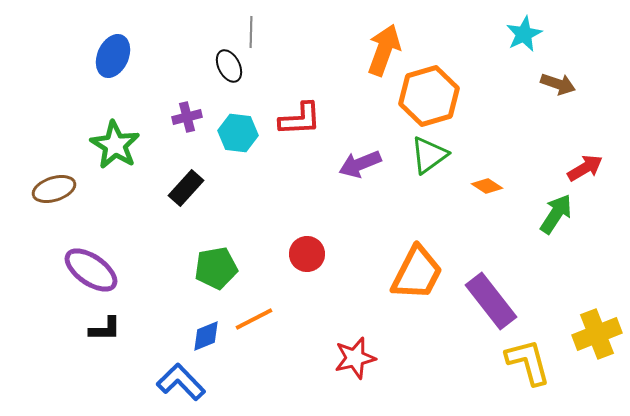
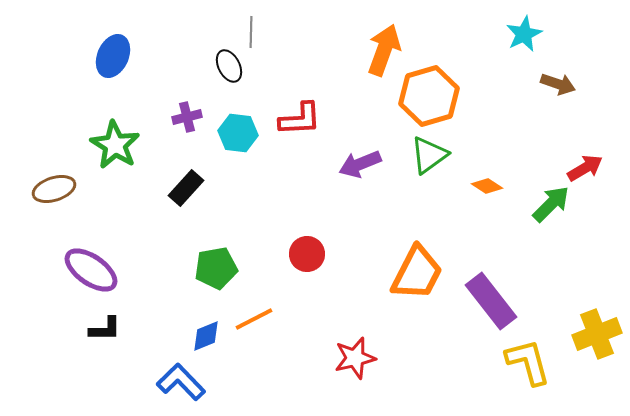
green arrow: moved 5 px left, 10 px up; rotated 12 degrees clockwise
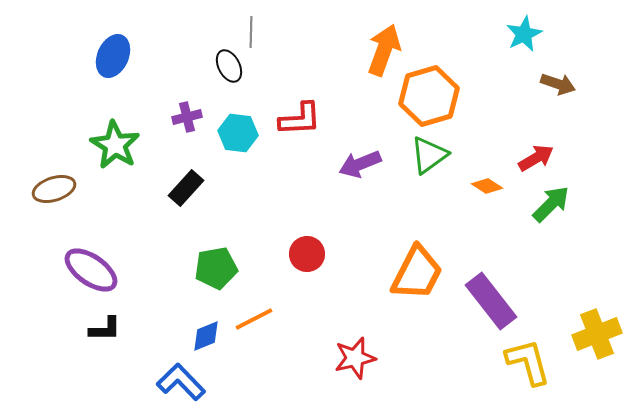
red arrow: moved 49 px left, 10 px up
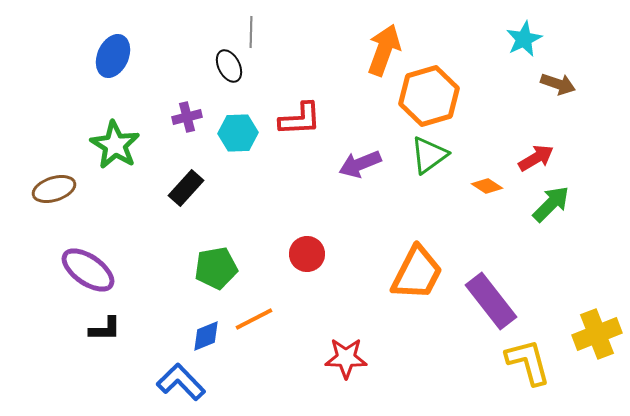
cyan star: moved 5 px down
cyan hexagon: rotated 9 degrees counterclockwise
purple ellipse: moved 3 px left
red star: moved 9 px left; rotated 15 degrees clockwise
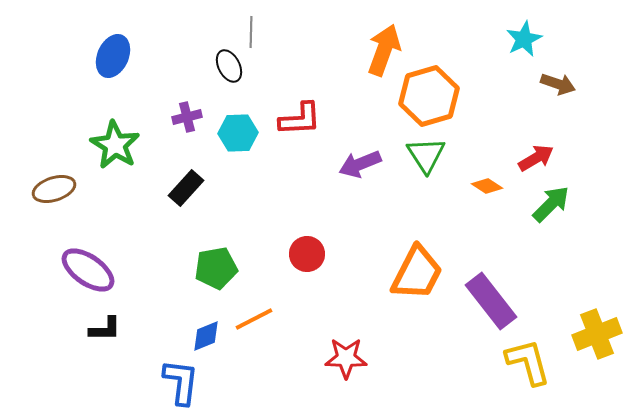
green triangle: moved 3 px left; rotated 27 degrees counterclockwise
blue L-shape: rotated 51 degrees clockwise
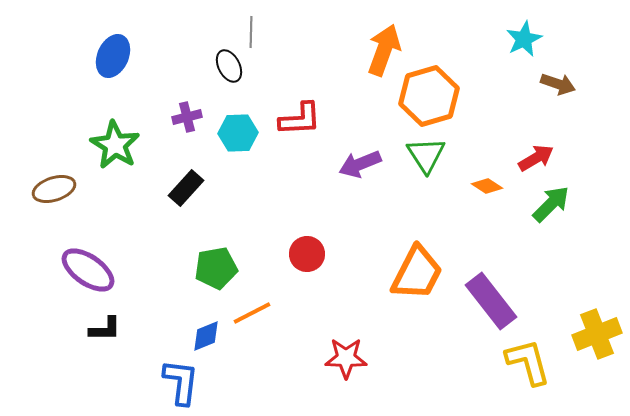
orange line: moved 2 px left, 6 px up
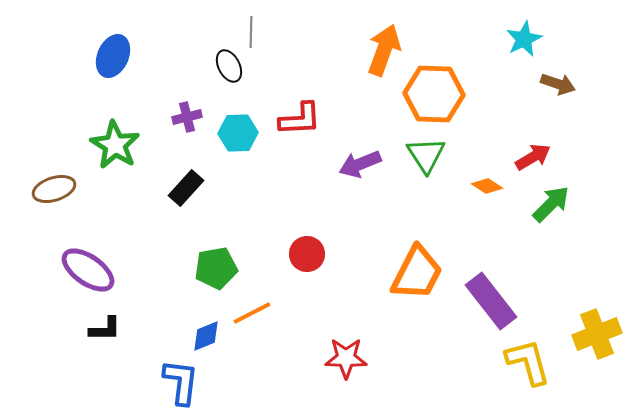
orange hexagon: moved 5 px right, 2 px up; rotated 18 degrees clockwise
red arrow: moved 3 px left, 1 px up
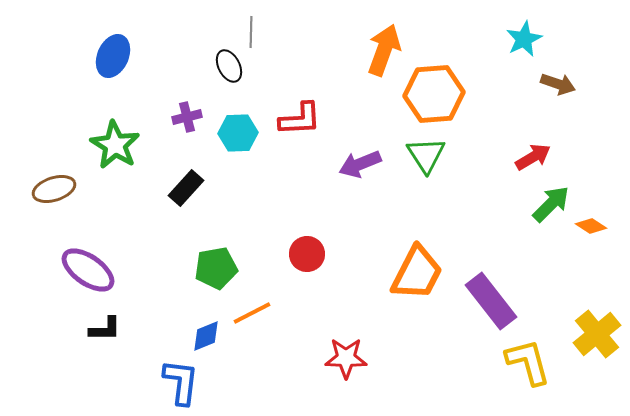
orange hexagon: rotated 6 degrees counterclockwise
orange diamond: moved 104 px right, 40 px down
yellow cross: rotated 18 degrees counterclockwise
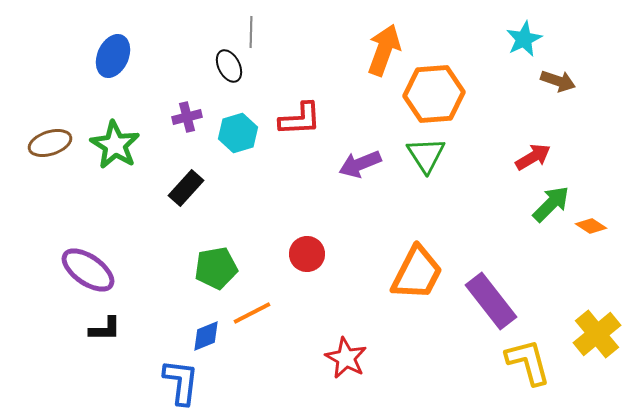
brown arrow: moved 3 px up
cyan hexagon: rotated 15 degrees counterclockwise
brown ellipse: moved 4 px left, 46 px up
red star: rotated 27 degrees clockwise
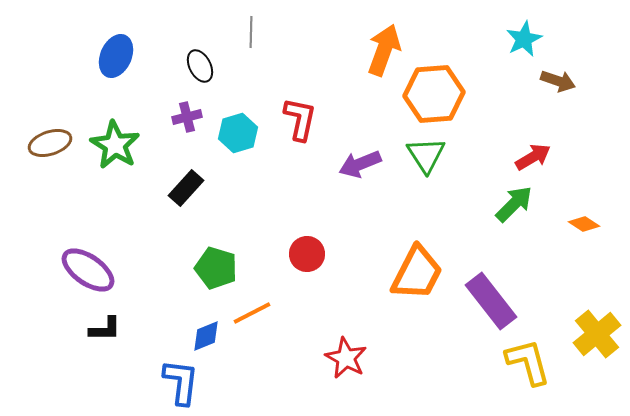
blue ellipse: moved 3 px right
black ellipse: moved 29 px left
red L-shape: rotated 75 degrees counterclockwise
green arrow: moved 37 px left
orange diamond: moved 7 px left, 2 px up
green pentagon: rotated 27 degrees clockwise
